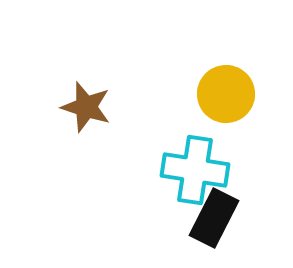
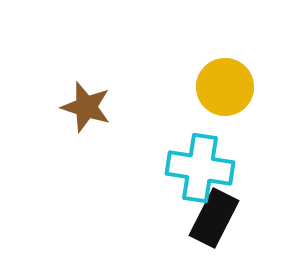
yellow circle: moved 1 px left, 7 px up
cyan cross: moved 5 px right, 2 px up
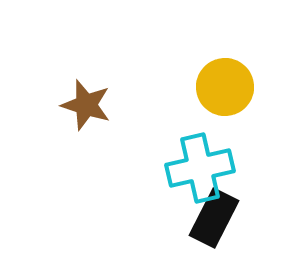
brown star: moved 2 px up
cyan cross: rotated 22 degrees counterclockwise
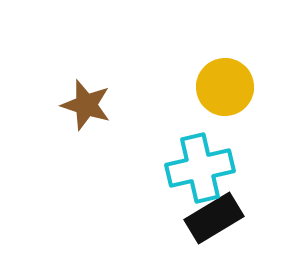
black rectangle: rotated 32 degrees clockwise
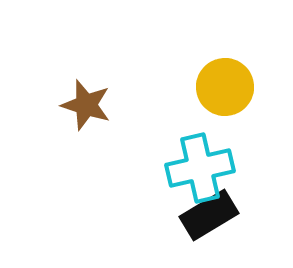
black rectangle: moved 5 px left, 3 px up
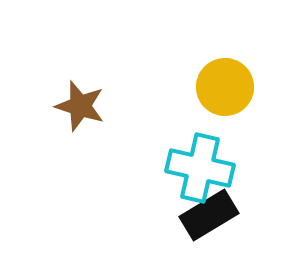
brown star: moved 6 px left, 1 px down
cyan cross: rotated 26 degrees clockwise
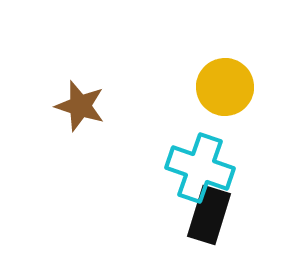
cyan cross: rotated 6 degrees clockwise
black rectangle: rotated 42 degrees counterclockwise
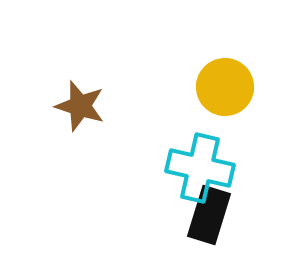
cyan cross: rotated 6 degrees counterclockwise
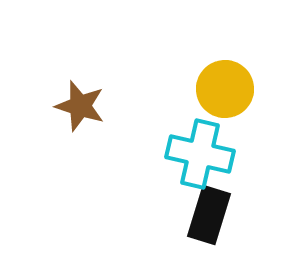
yellow circle: moved 2 px down
cyan cross: moved 14 px up
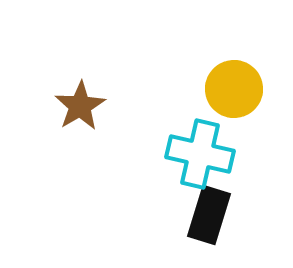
yellow circle: moved 9 px right
brown star: rotated 24 degrees clockwise
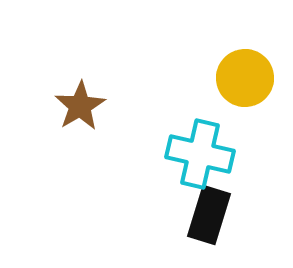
yellow circle: moved 11 px right, 11 px up
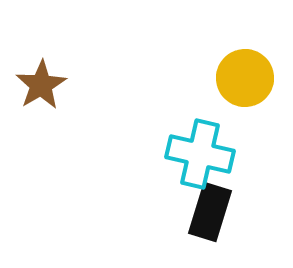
brown star: moved 39 px left, 21 px up
black rectangle: moved 1 px right, 3 px up
